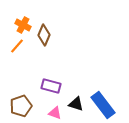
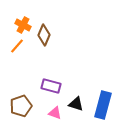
blue rectangle: rotated 52 degrees clockwise
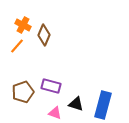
brown pentagon: moved 2 px right, 14 px up
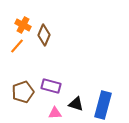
pink triangle: rotated 24 degrees counterclockwise
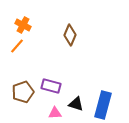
brown diamond: moved 26 px right
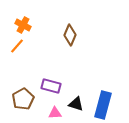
brown pentagon: moved 7 px down; rotated 10 degrees counterclockwise
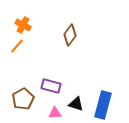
brown diamond: rotated 15 degrees clockwise
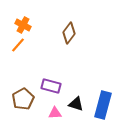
brown diamond: moved 1 px left, 2 px up
orange line: moved 1 px right, 1 px up
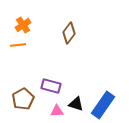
orange cross: rotated 28 degrees clockwise
orange line: rotated 42 degrees clockwise
blue rectangle: rotated 20 degrees clockwise
pink triangle: moved 2 px right, 2 px up
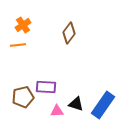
purple rectangle: moved 5 px left, 1 px down; rotated 12 degrees counterclockwise
brown pentagon: moved 2 px up; rotated 15 degrees clockwise
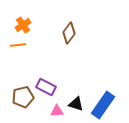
purple rectangle: rotated 24 degrees clockwise
